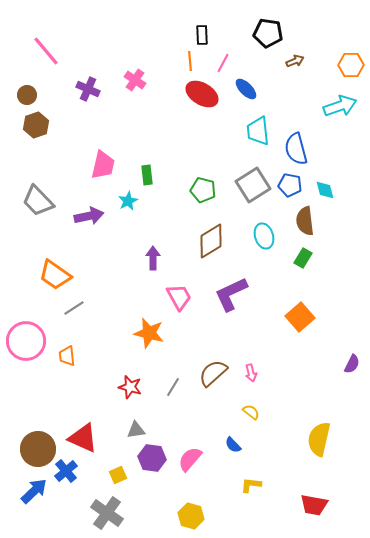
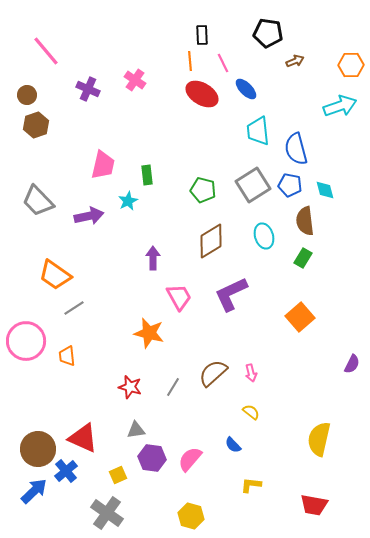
pink line at (223, 63): rotated 54 degrees counterclockwise
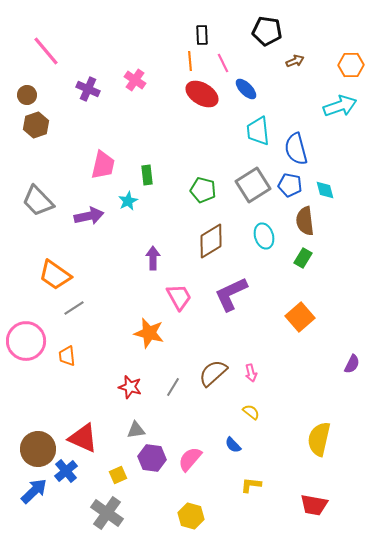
black pentagon at (268, 33): moved 1 px left, 2 px up
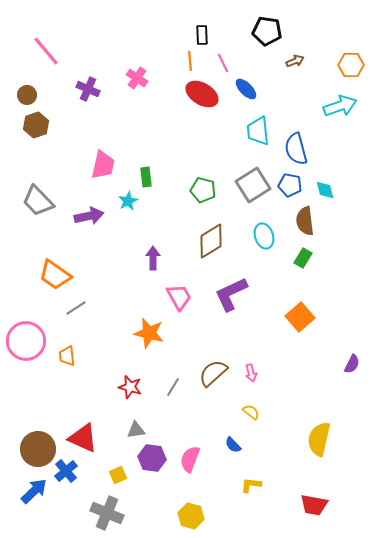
pink cross at (135, 80): moved 2 px right, 2 px up
green rectangle at (147, 175): moved 1 px left, 2 px down
gray line at (74, 308): moved 2 px right
pink semicircle at (190, 459): rotated 20 degrees counterclockwise
gray cross at (107, 513): rotated 12 degrees counterclockwise
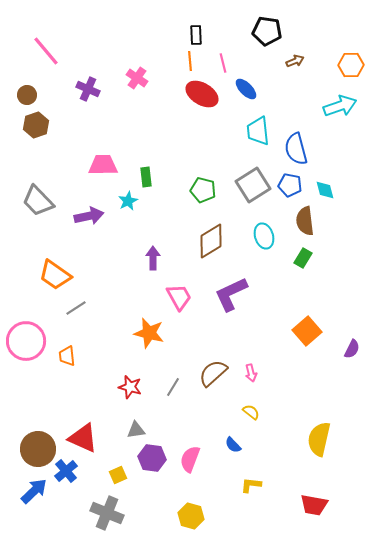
black rectangle at (202, 35): moved 6 px left
pink line at (223, 63): rotated 12 degrees clockwise
pink trapezoid at (103, 165): rotated 104 degrees counterclockwise
orange square at (300, 317): moved 7 px right, 14 px down
purple semicircle at (352, 364): moved 15 px up
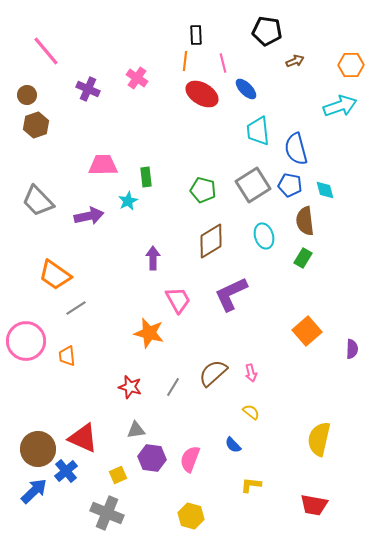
orange line at (190, 61): moved 5 px left; rotated 12 degrees clockwise
pink trapezoid at (179, 297): moved 1 px left, 3 px down
purple semicircle at (352, 349): rotated 24 degrees counterclockwise
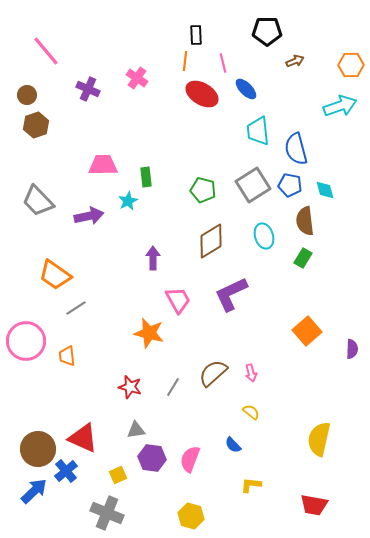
black pentagon at (267, 31): rotated 8 degrees counterclockwise
